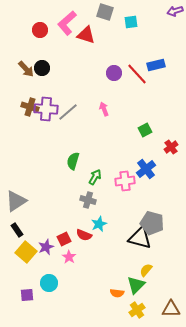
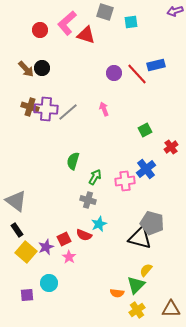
gray triangle: rotated 50 degrees counterclockwise
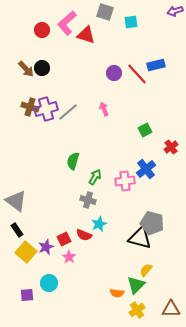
red circle: moved 2 px right
purple cross: rotated 20 degrees counterclockwise
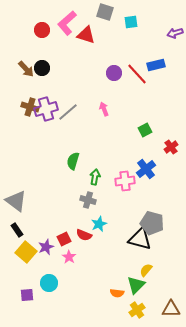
purple arrow: moved 22 px down
green arrow: rotated 21 degrees counterclockwise
black triangle: moved 1 px down
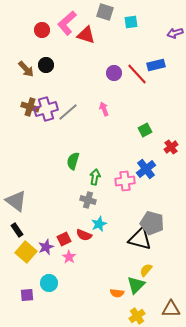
black circle: moved 4 px right, 3 px up
yellow cross: moved 6 px down
